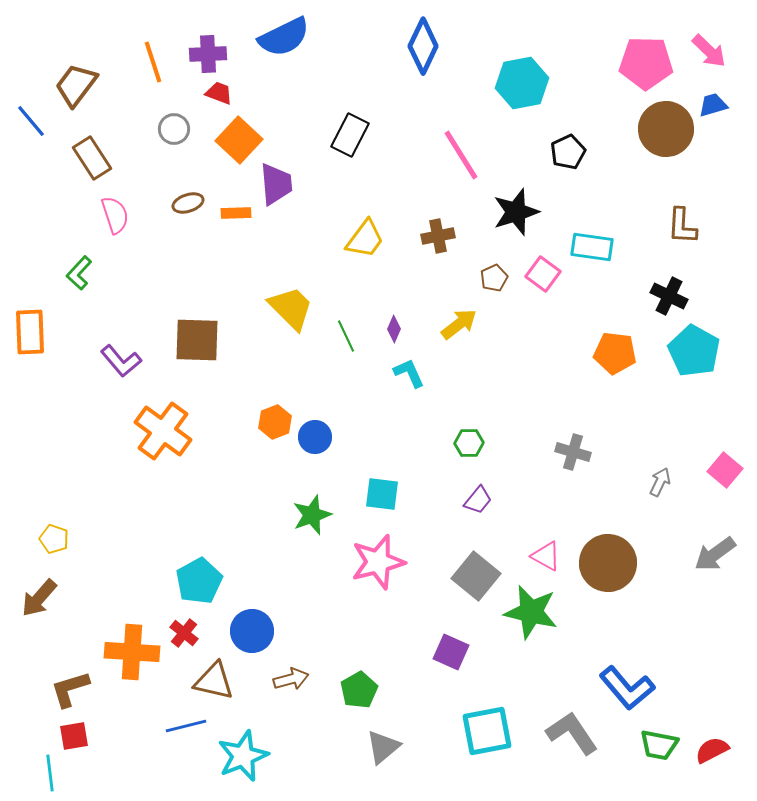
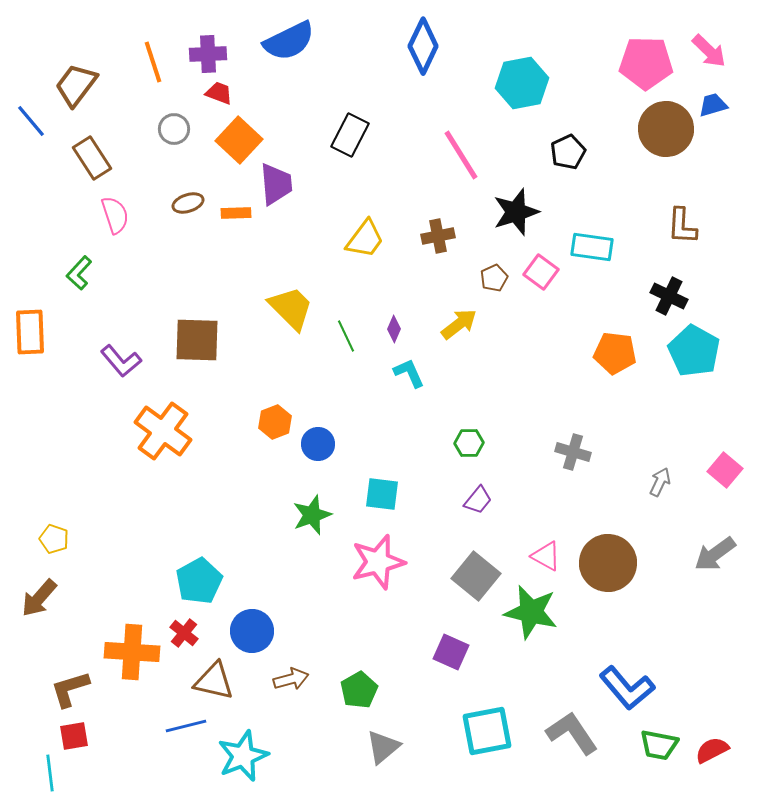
blue semicircle at (284, 37): moved 5 px right, 4 px down
pink square at (543, 274): moved 2 px left, 2 px up
blue circle at (315, 437): moved 3 px right, 7 px down
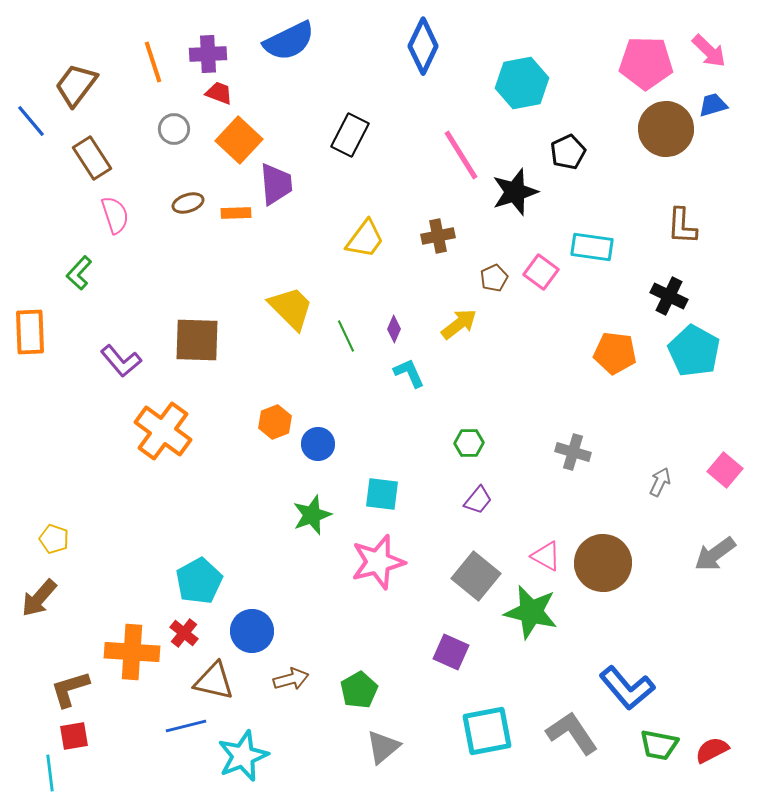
black star at (516, 212): moved 1 px left, 20 px up
brown circle at (608, 563): moved 5 px left
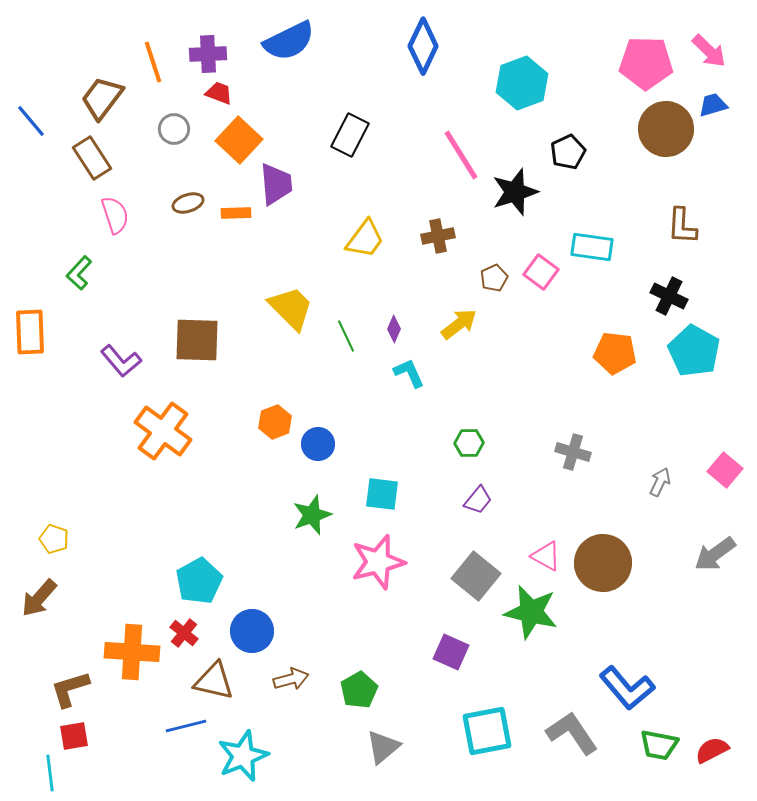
cyan hexagon at (522, 83): rotated 9 degrees counterclockwise
brown trapezoid at (76, 85): moved 26 px right, 13 px down
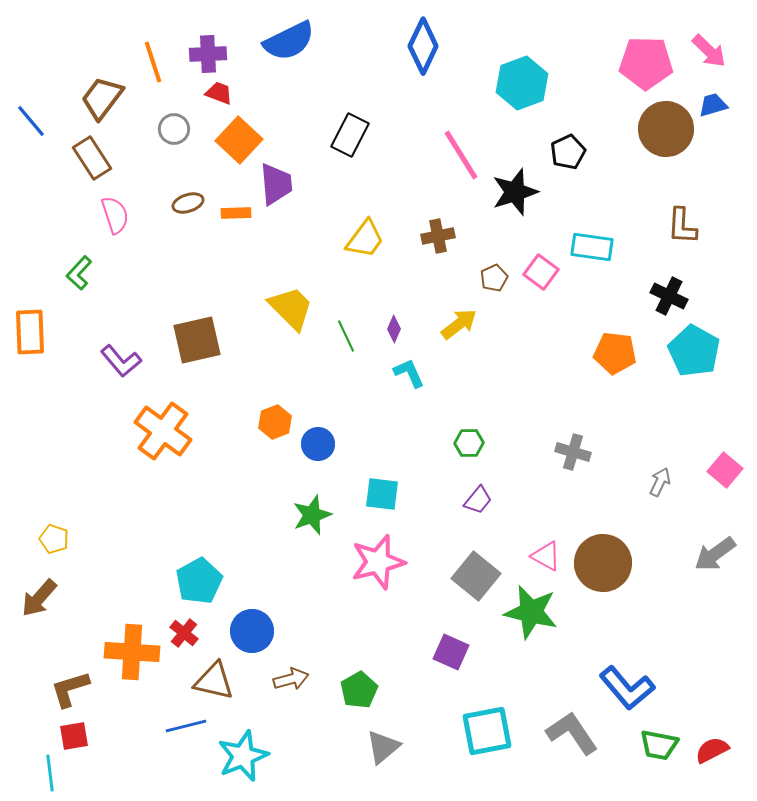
brown square at (197, 340): rotated 15 degrees counterclockwise
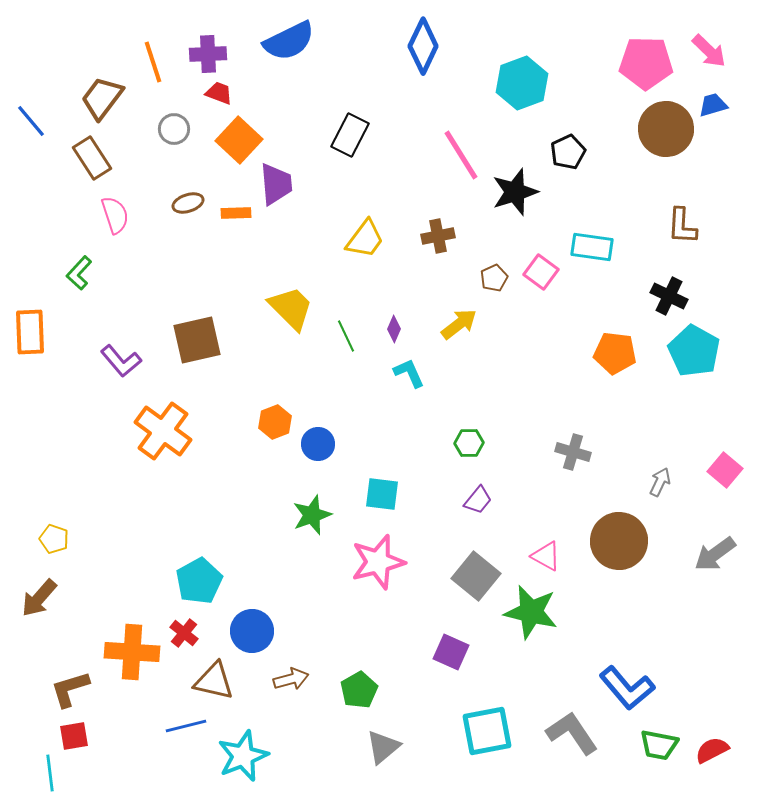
brown circle at (603, 563): moved 16 px right, 22 px up
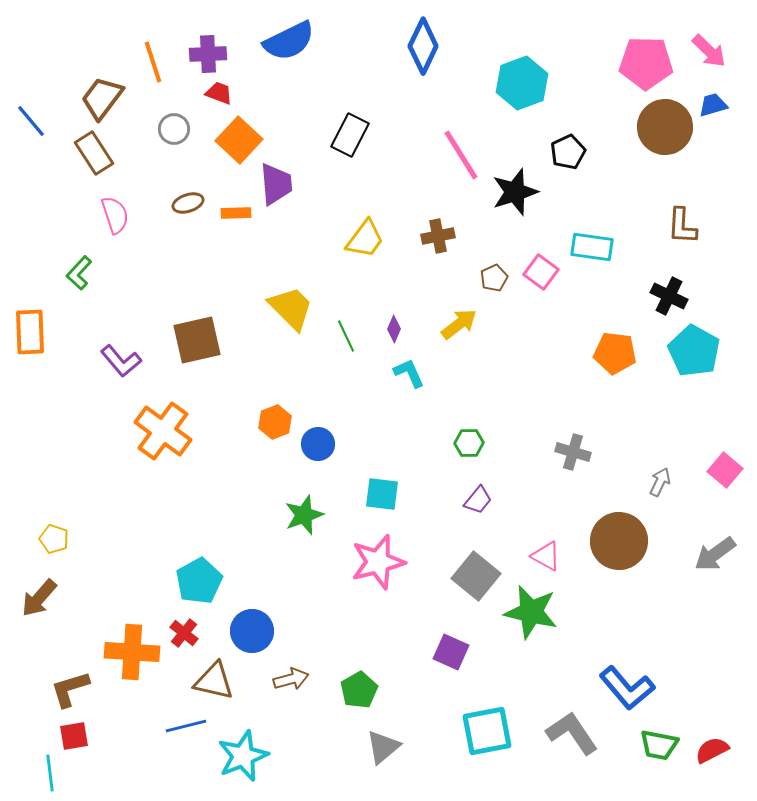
brown circle at (666, 129): moved 1 px left, 2 px up
brown rectangle at (92, 158): moved 2 px right, 5 px up
green star at (312, 515): moved 8 px left
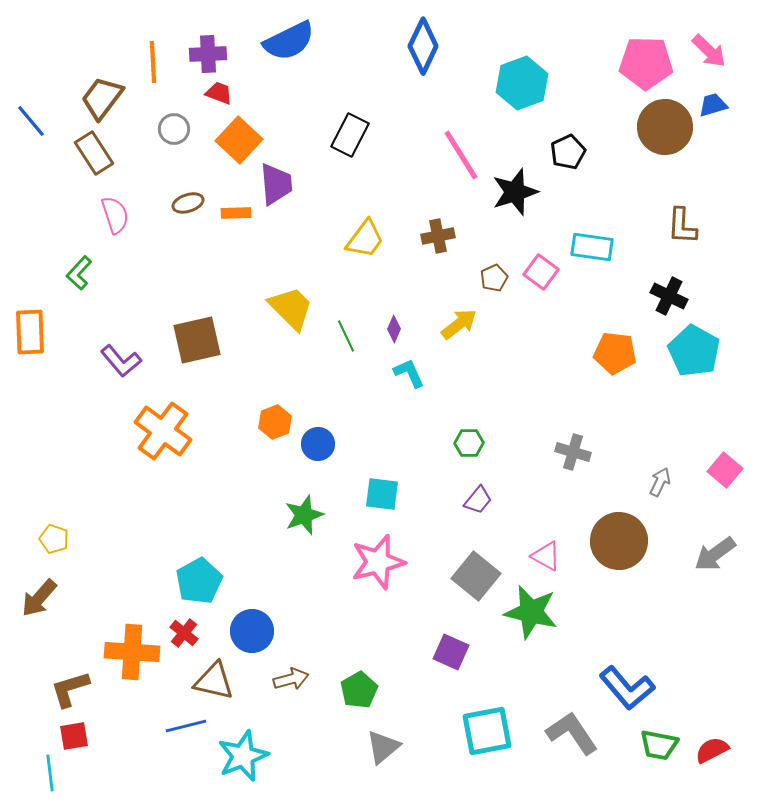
orange line at (153, 62): rotated 15 degrees clockwise
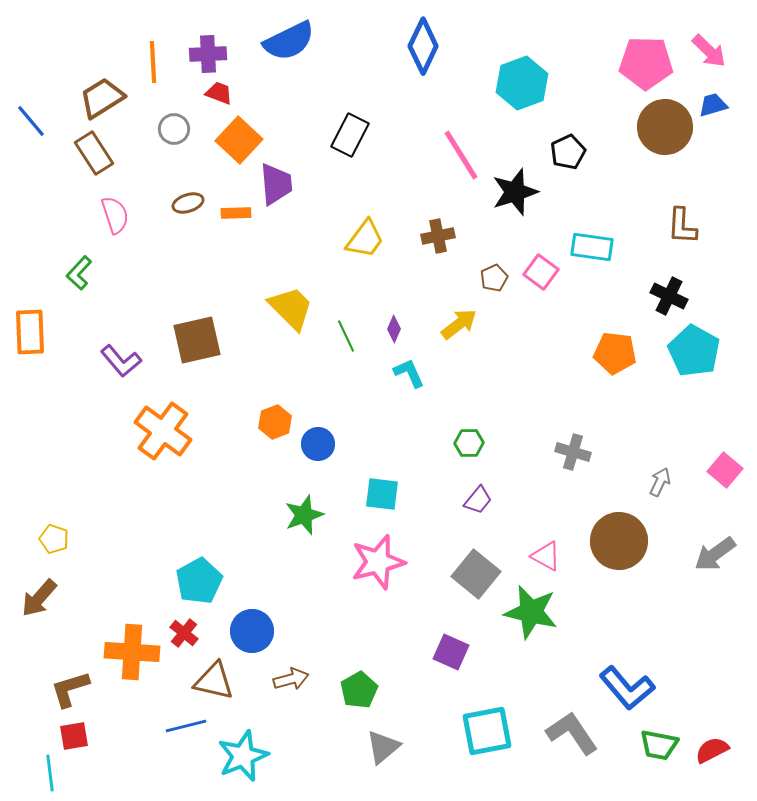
brown trapezoid at (102, 98): rotated 21 degrees clockwise
gray square at (476, 576): moved 2 px up
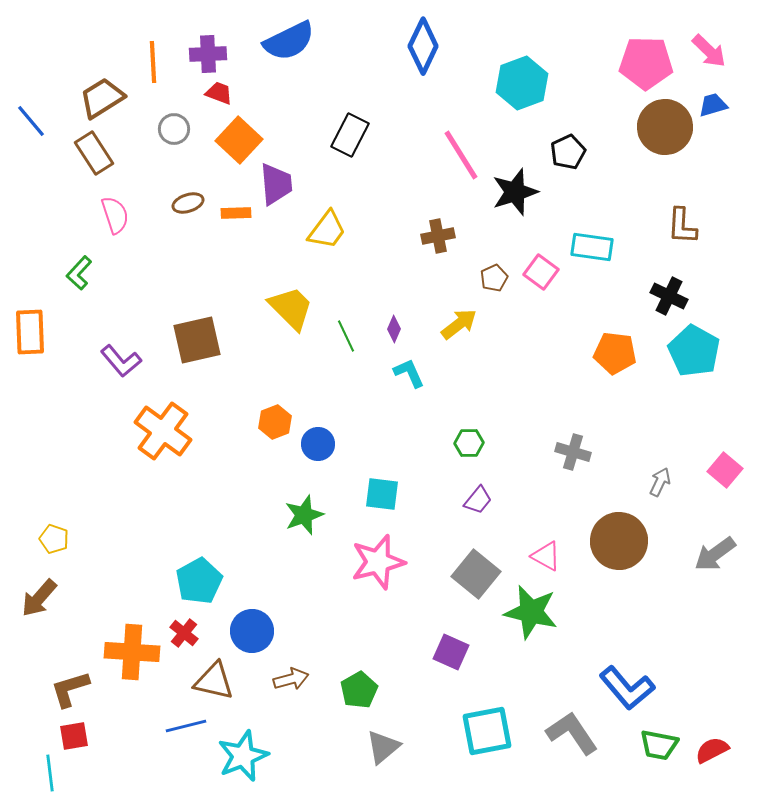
yellow trapezoid at (365, 239): moved 38 px left, 9 px up
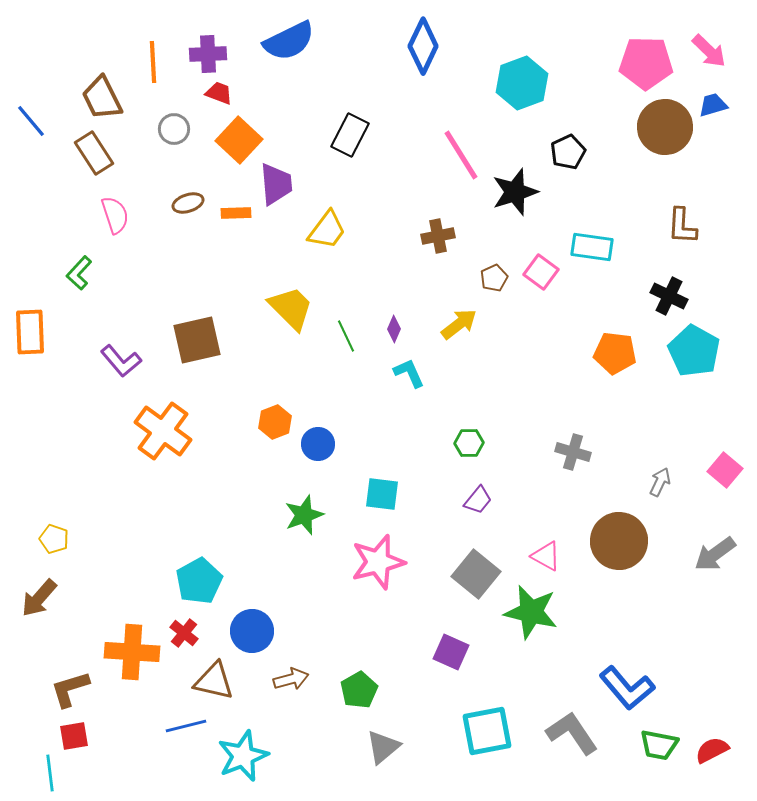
brown trapezoid at (102, 98): rotated 84 degrees counterclockwise
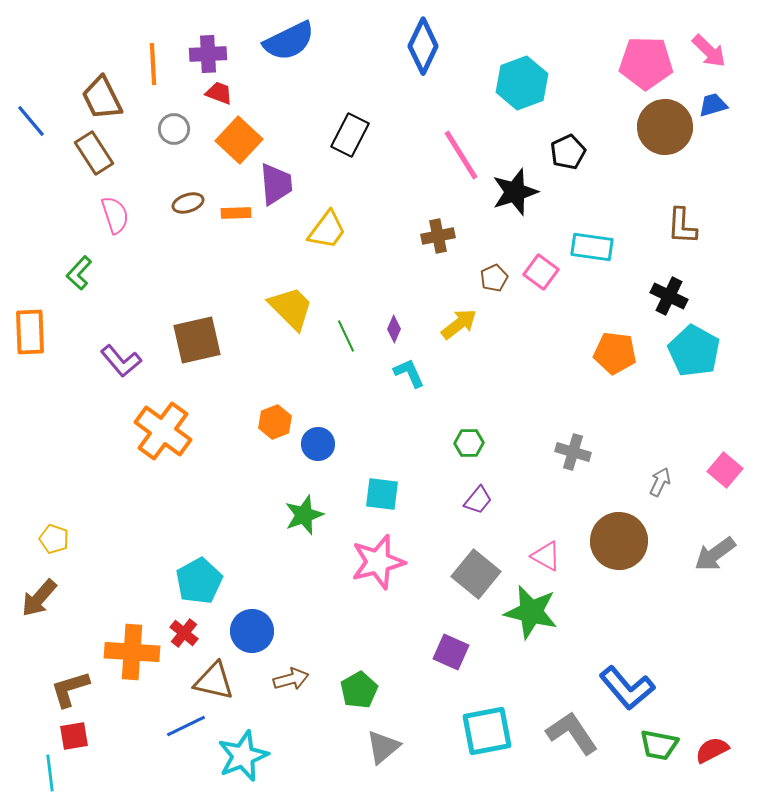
orange line at (153, 62): moved 2 px down
blue line at (186, 726): rotated 12 degrees counterclockwise
